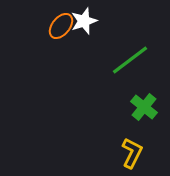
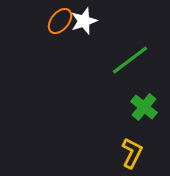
orange ellipse: moved 1 px left, 5 px up
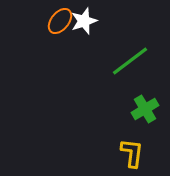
green line: moved 1 px down
green cross: moved 1 px right, 2 px down; rotated 20 degrees clockwise
yellow L-shape: rotated 20 degrees counterclockwise
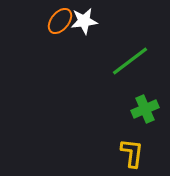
white star: rotated 12 degrees clockwise
green cross: rotated 8 degrees clockwise
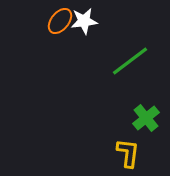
green cross: moved 1 px right, 9 px down; rotated 16 degrees counterclockwise
yellow L-shape: moved 4 px left
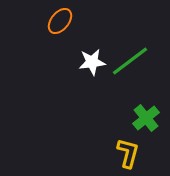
white star: moved 8 px right, 41 px down
yellow L-shape: rotated 8 degrees clockwise
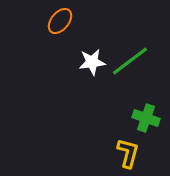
green cross: rotated 32 degrees counterclockwise
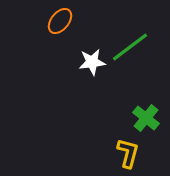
green line: moved 14 px up
green cross: rotated 20 degrees clockwise
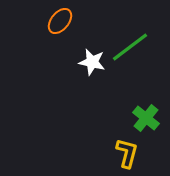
white star: rotated 20 degrees clockwise
yellow L-shape: moved 1 px left
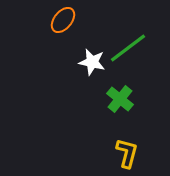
orange ellipse: moved 3 px right, 1 px up
green line: moved 2 px left, 1 px down
green cross: moved 26 px left, 19 px up
